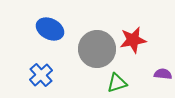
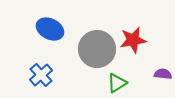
green triangle: rotated 15 degrees counterclockwise
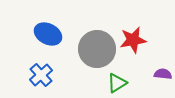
blue ellipse: moved 2 px left, 5 px down
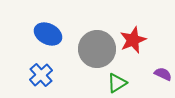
red star: rotated 12 degrees counterclockwise
purple semicircle: rotated 18 degrees clockwise
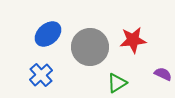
blue ellipse: rotated 68 degrees counterclockwise
red star: rotated 16 degrees clockwise
gray circle: moved 7 px left, 2 px up
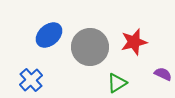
blue ellipse: moved 1 px right, 1 px down
red star: moved 1 px right, 2 px down; rotated 8 degrees counterclockwise
blue cross: moved 10 px left, 5 px down
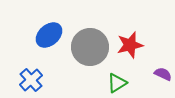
red star: moved 4 px left, 3 px down
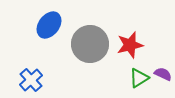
blue ellipse: moved 10 px up; rotated 12 degrees counterclockwise
gray circle: moved 3 px up
green triangle: moved 22 px right, 5 px up
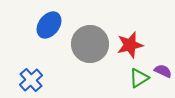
purple semicircle: moved 3 px up
